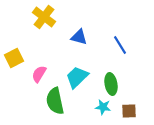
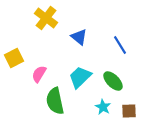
yellow cross: moved 2 px right, 1 px down
blue triangle: rotated 24 degrees clockwise
cyan trapezoid: moved 3 px right
green ellipse: moved 2 px right, 3 px up; rotated 35 degrees counterclockwise
cyan star: rotated 21 degrees clockwise
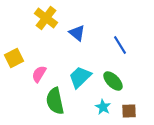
blue triangle: moved 2 px left, 4 px up
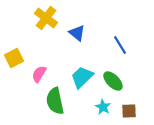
cyan trapezoid: moved 2 px right
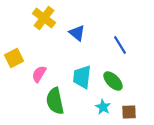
yellow cross: moved 2 px left
cyan trapezoid: rotated 40 degrees counterclockwise
brown square: moved 1 px down
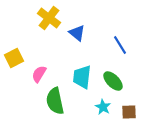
yellow cross: moved 5 px right
